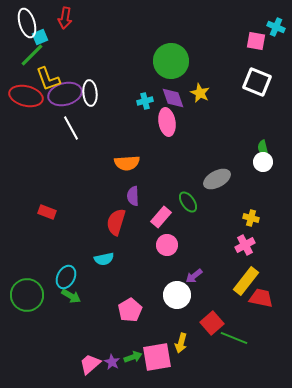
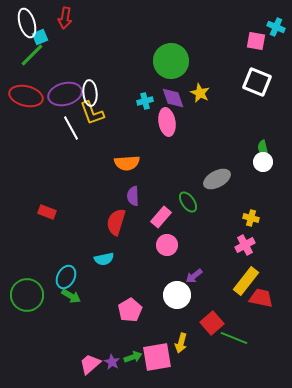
yellow L-shape at (48, 79): moved 44 px right, 34 px down
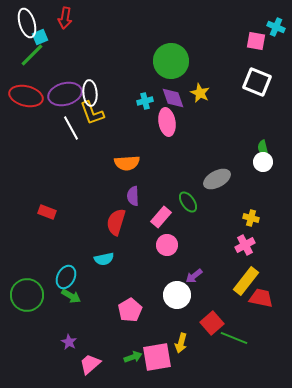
purple star at (112, 362): moved 43 px left, 20 px up
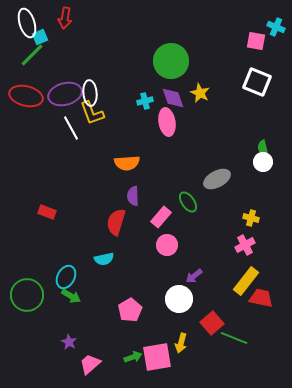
white circle at (177, 295): moved 2 px right, 4 px down
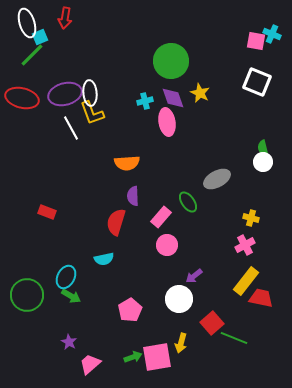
cyan cross at (276, 27): moved 4 px left, 7 px down
red ellipse at (26, 96): moved 4 px left, 2 px down
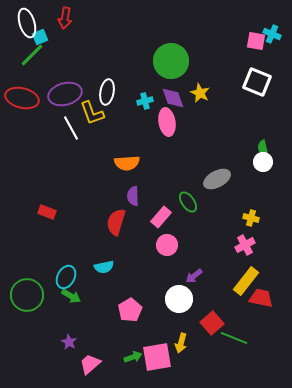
white ellipse at (90, 93): moved 17 px right, 1 px up; rotated 15 degrees clockwise
cyan semicircle at (104, 259): moved 8 px down
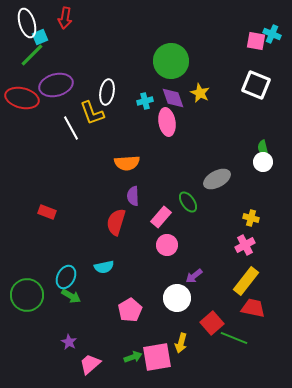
white square at (257, 82): moved 1 px left, 3 px down
purple ellipse at (65, 94): moved 9 px left, 9 px up
red trapezoid at (261, 298): moved 8 px left, 10 px down
white circle at (179, 299): moved 2 px left, 1 px up
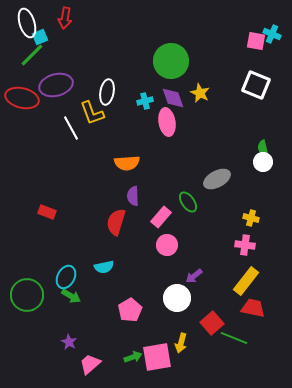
pink cross at (245, 245): rotated 36 degrees clockwise
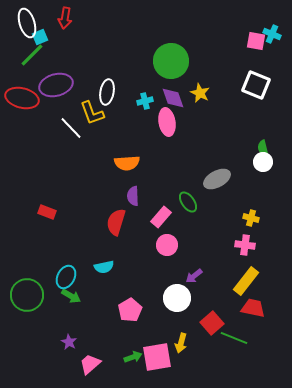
white line at (71, 128): rotated 15 degrees counterclockwise
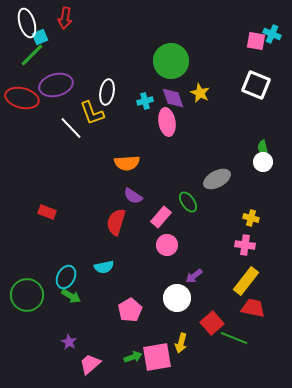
purple semicircle at (133, 196): rotated 54 degrees counterclockwise
